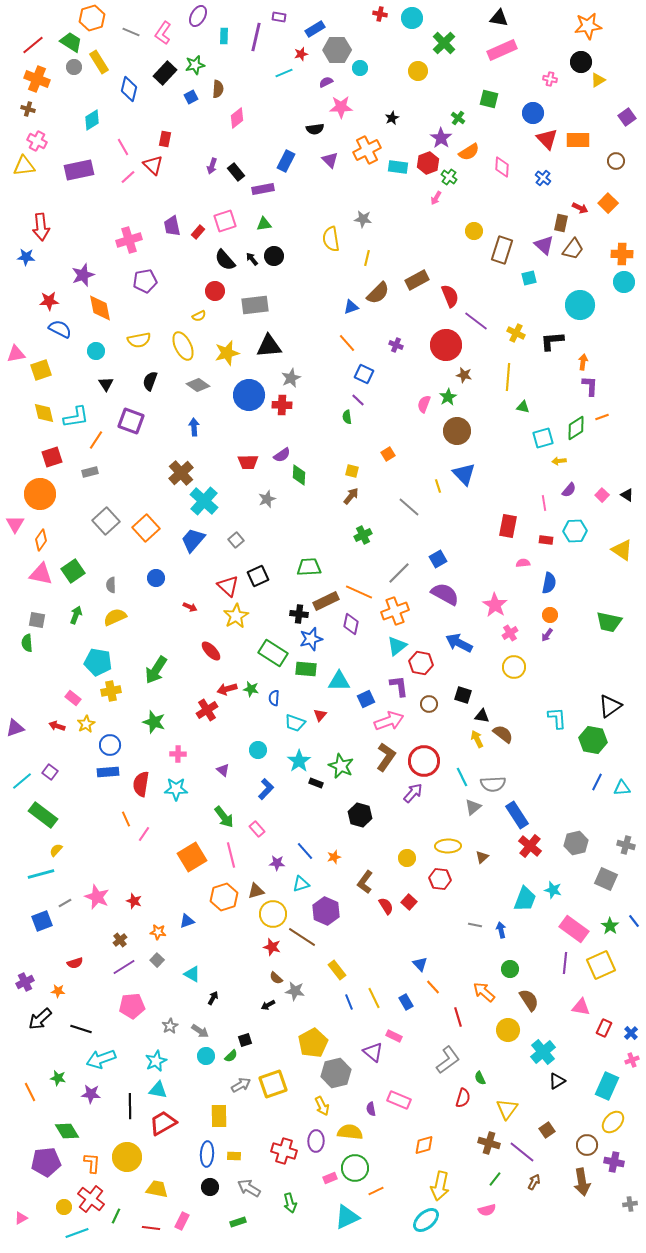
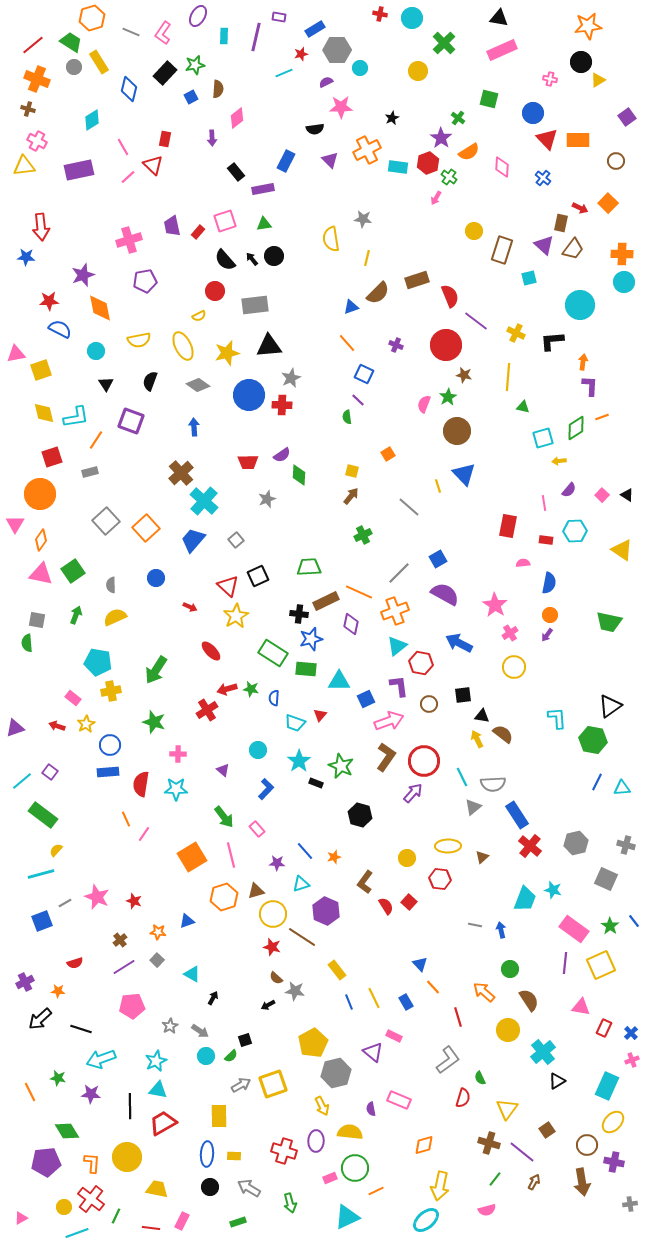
purple arrow at (212, 166): moved 28 px up; rotated 21 degrees counterclockwise
brown rectangle at (417, 280): rotated 10 degrees clockwise
black square at (463, 695): rotated 24 degrees counterclockwise
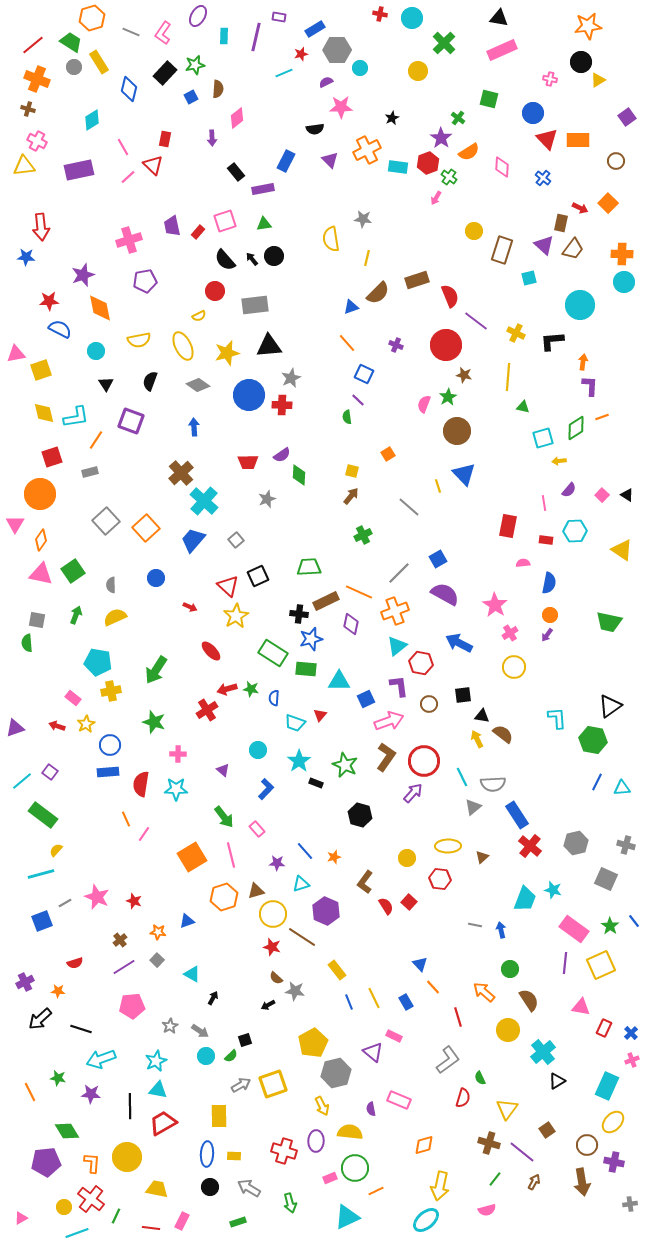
green star at (341, 766): moved 4 px right, 1 px up
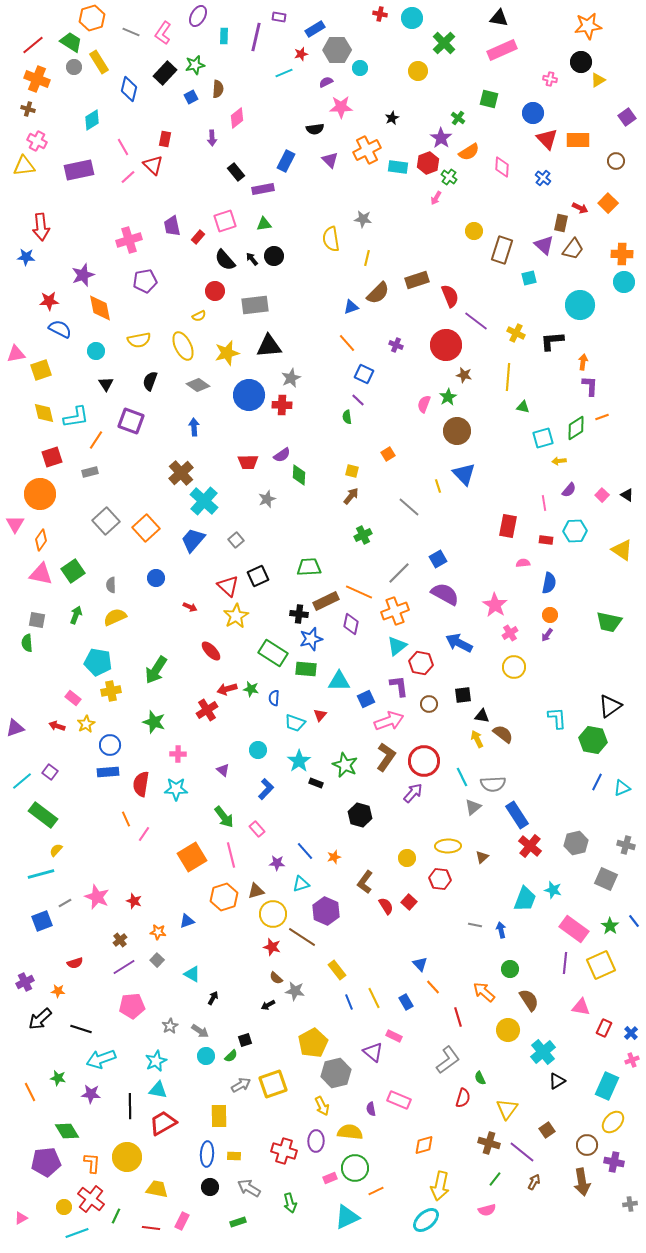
red rectangle at (198, 232): moved 5 px down
cyan triangle at (622, 788): rotated 18 degrees counterclockwise
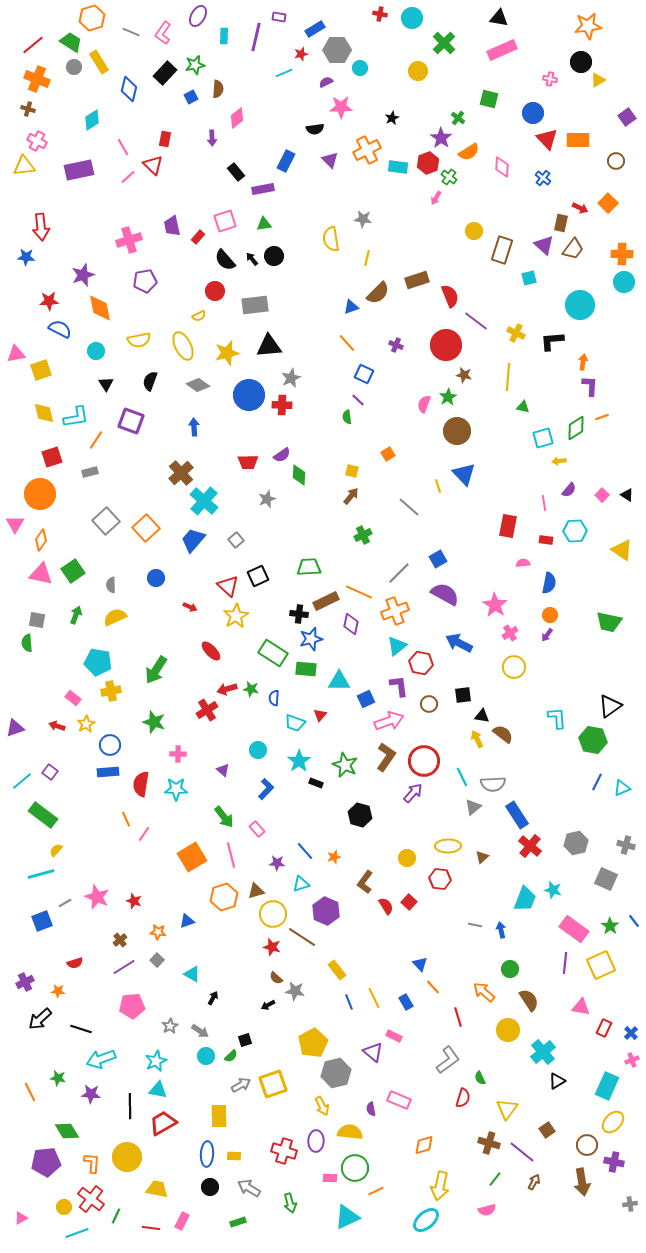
pink rectangle at (330, 1178): rotated 24 degrees clockwise
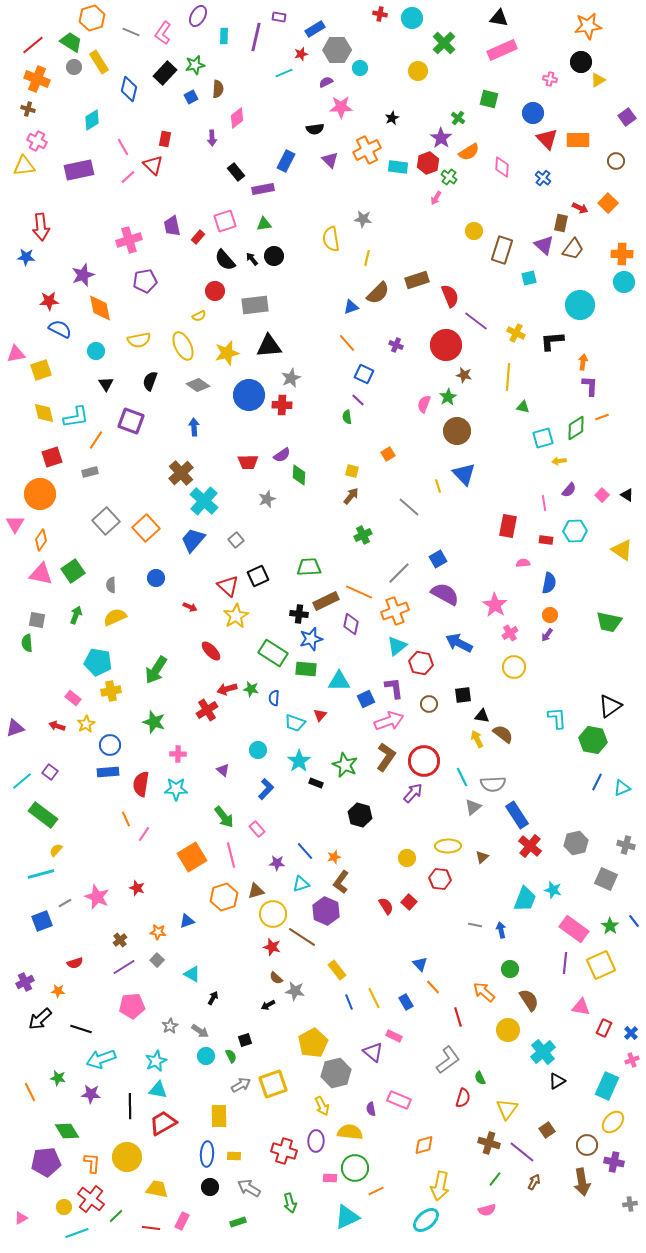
purple L-shape at (399, 686): moved 5 px left, 2 px down
brown L-shape at (365, 882): moved 24 px left
red star at (134, 901): moved 3 px right, 13 px up
green semicircle at (231, 1056): rotated 72 degrees counterclockwise
green line at (116, 1216): rotated 21 degrees clockwise
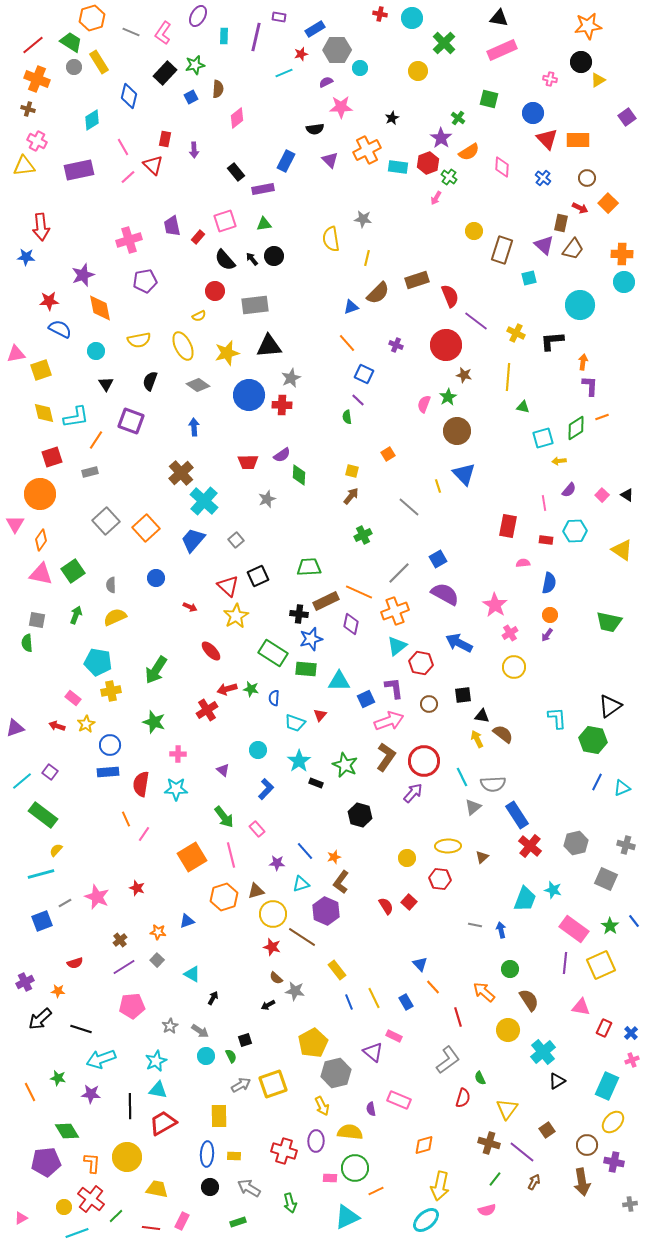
blue diamond at (129, 89): moved 7 px down
purple arrow at (212, 138): moved 18 px left, 12 px down
brown circle at (616, 161): moved 29 px left, 17 px down
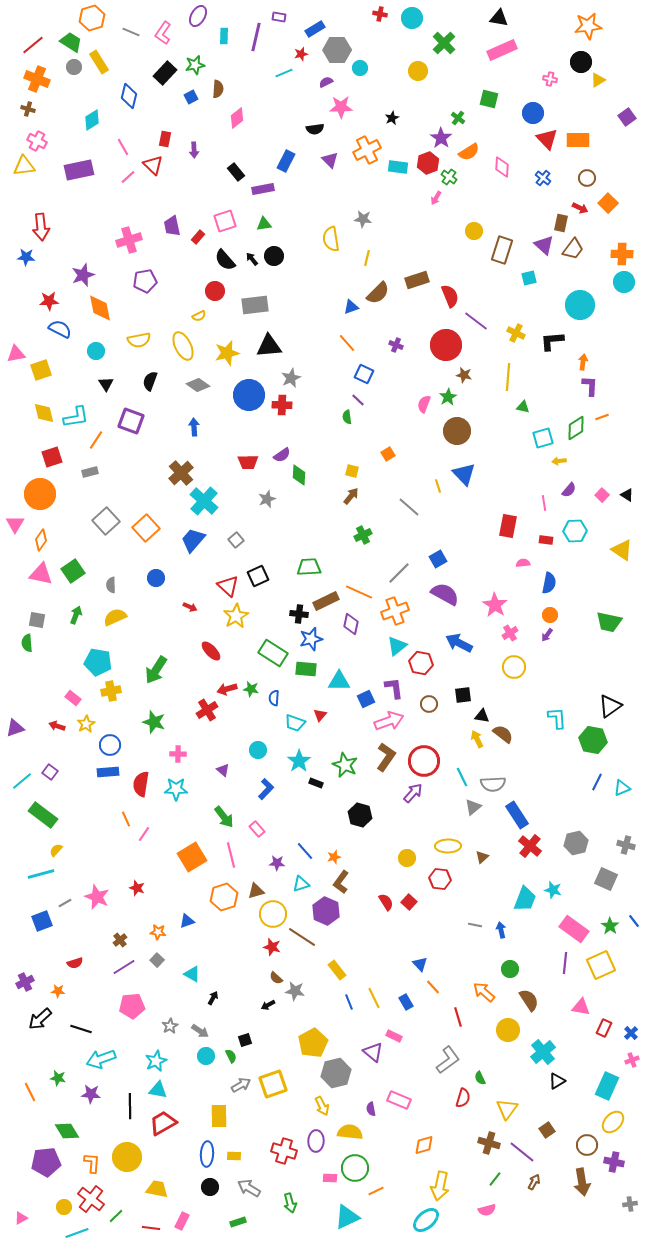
red semicircle at (386, 906): moved 4 px up
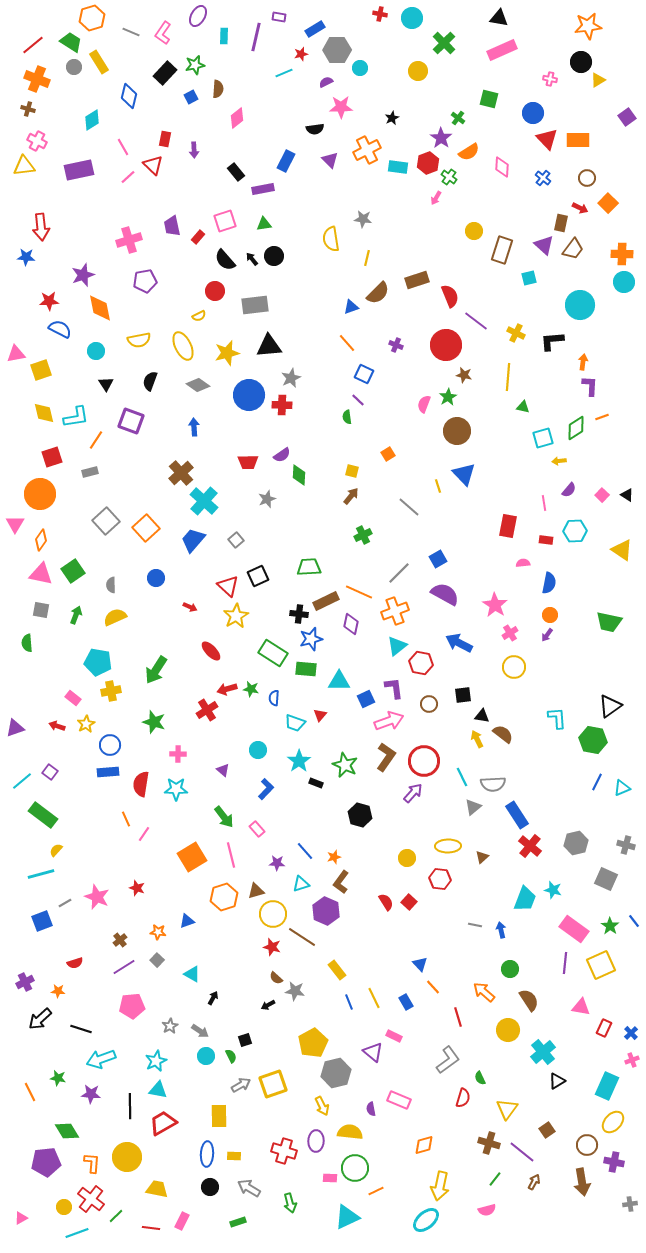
gray square at (37, 620): moved 4 px right, 10 px up
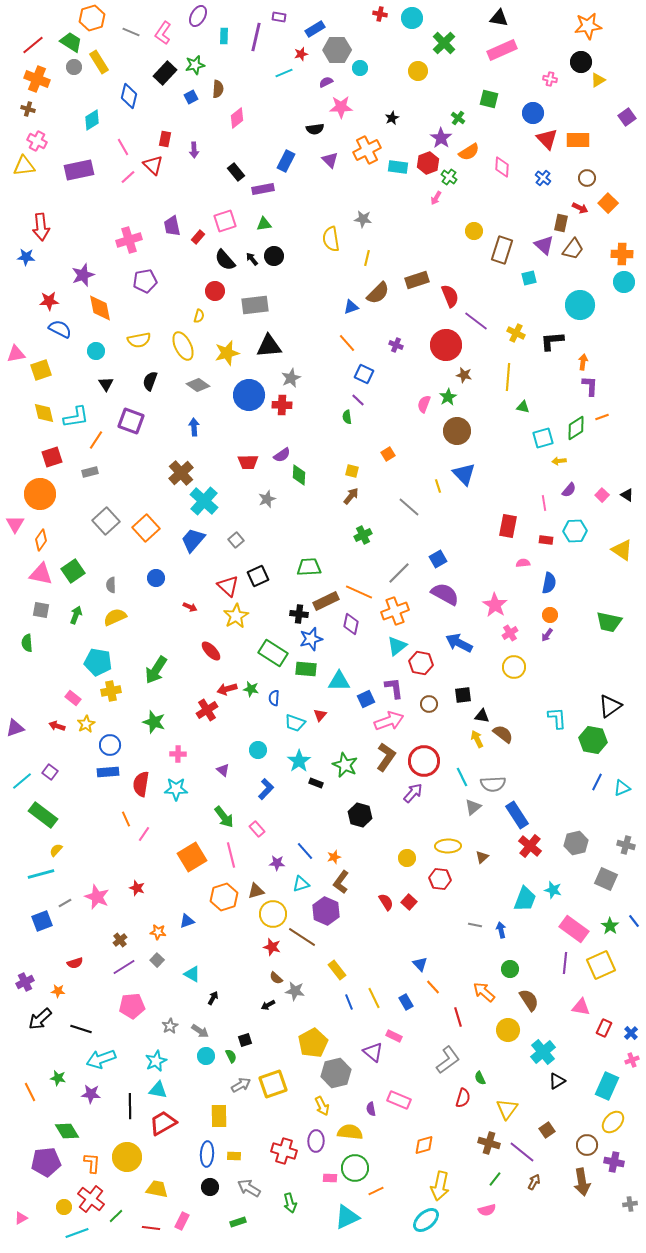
yellow semicircle at (199, 316): rotated 48 degrees counterclockwise
